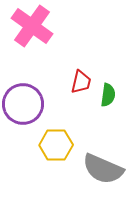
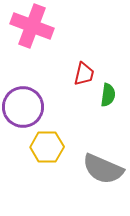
pink cross: rotated 15 degrees counterclockwise
red trapezoid: moved 3 px right, 8 px up
purple circle: moved 3 px down
yellow hexagon: moved 9 px left, 2 px down
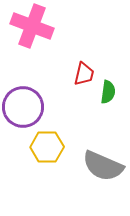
green semicircle: moved 3 px up
gray semicircle: moved 3 px up
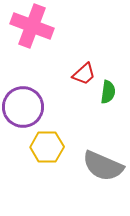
red trapezoid: rotated 35 degrees clockwise
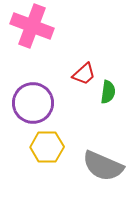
purple circle: moved 10 px right, 4 px up
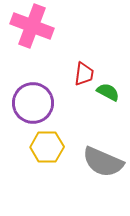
red trapezoid: rotated 40 degrees counterclockwise
green semicircle: rotated 70 degrees counterclockwise
gray semicircle: moved 4 px up
